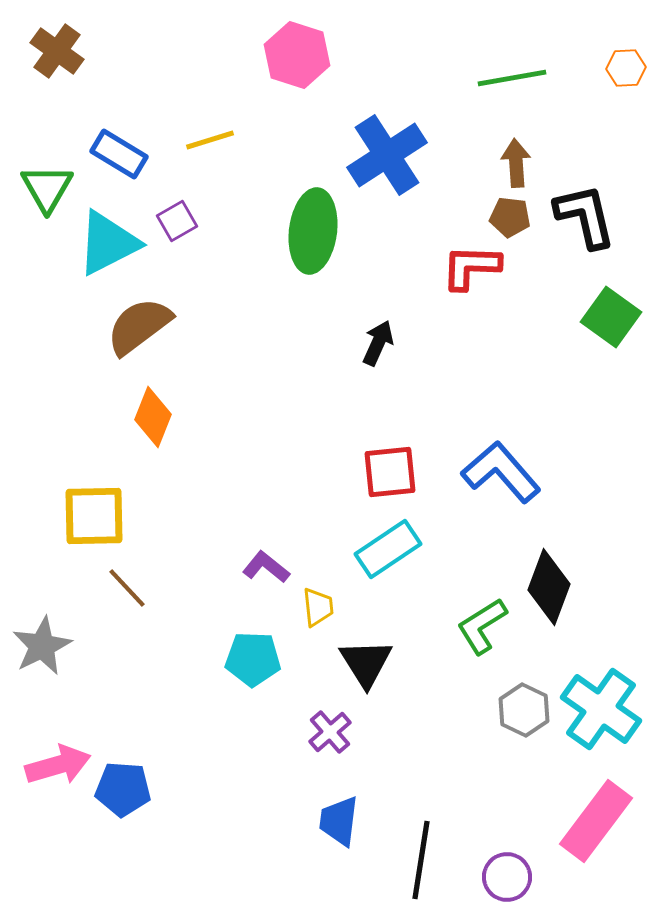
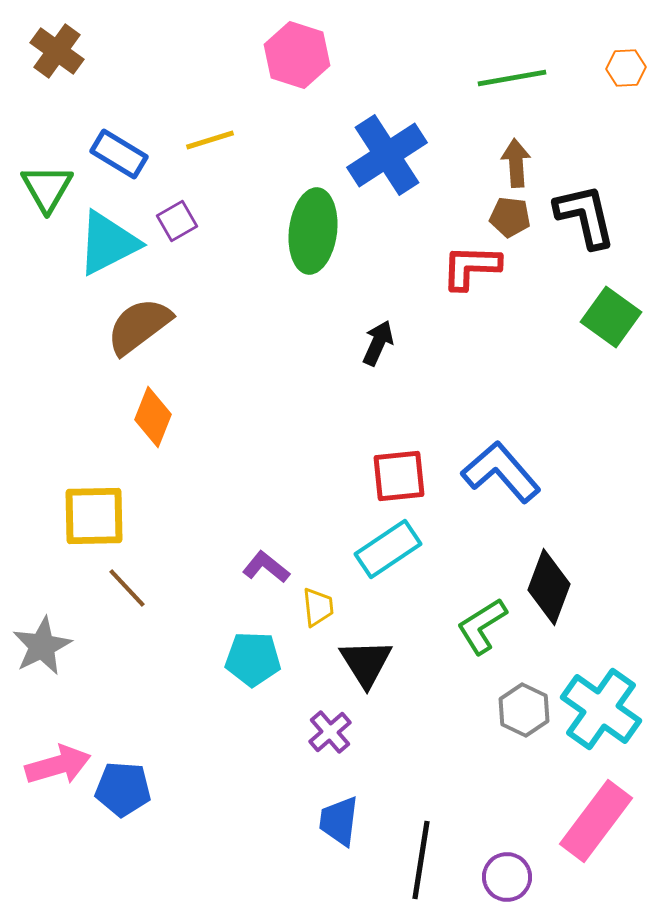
red square: moved 9 px right, 4 px down
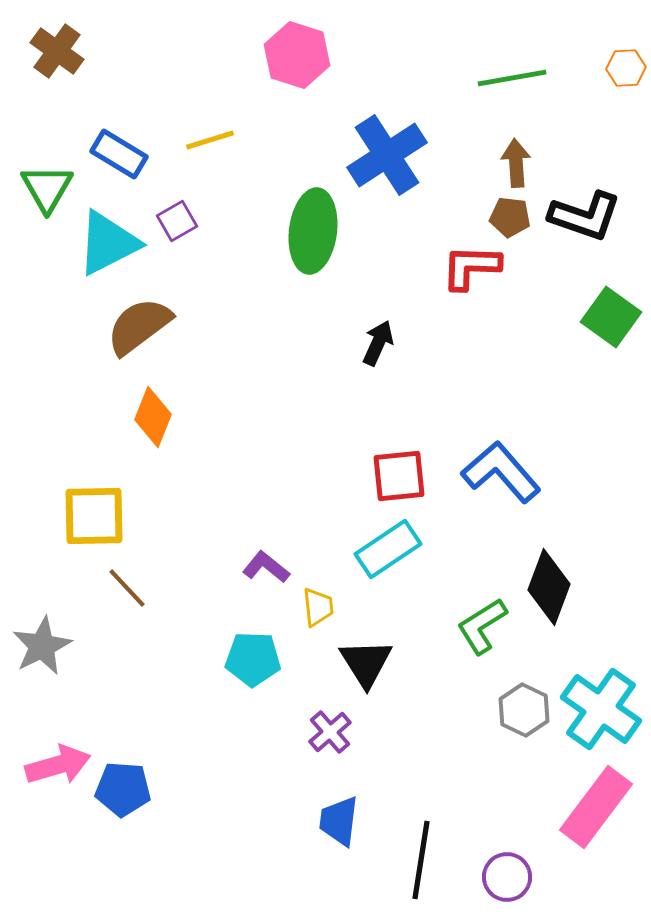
black L-shape: rotated 122 degrees clockwise
pink rectangle: moved 14 px up
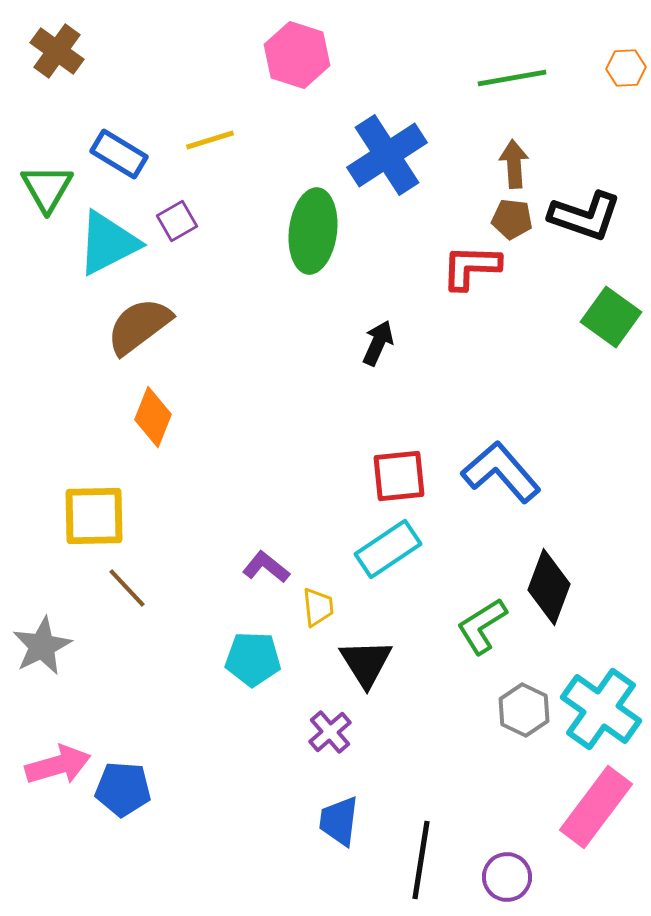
brown arrow: moved 2 px left, 1 px down
brown pentagon: moved 2 px right, 2 px down
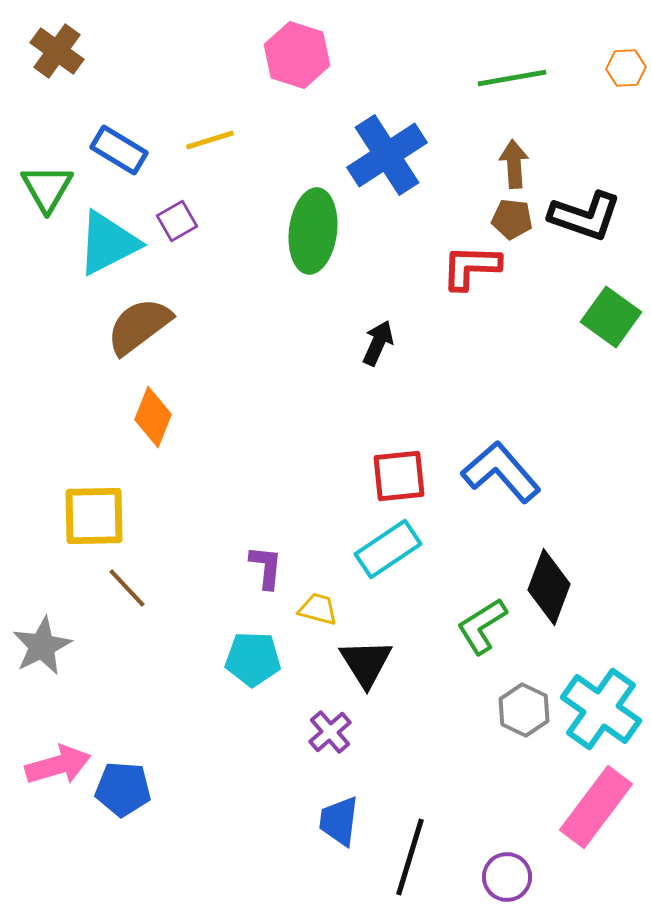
blue rectangle: moved 4 px up
purple L-shape: rotated 57 degrees clockwise
yellow trapezoid: moved 2 px down; rotated 69 degrees counterclockwise
black line: moved 11 px left, 3 px up; rotated 8 degrees clockwise
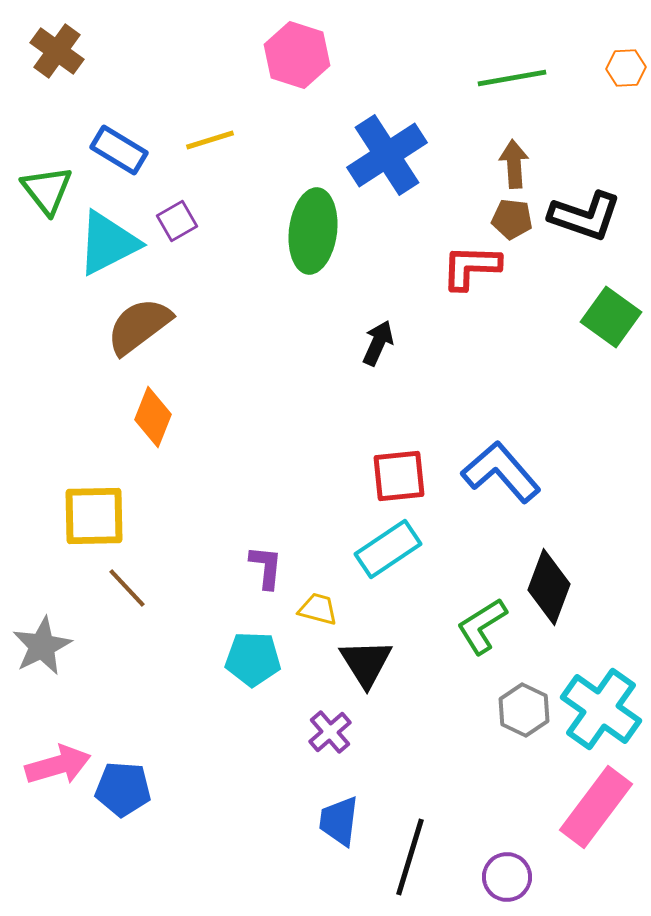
green triangle: moved 2 px down; rotated 8 degrees counterclockwise
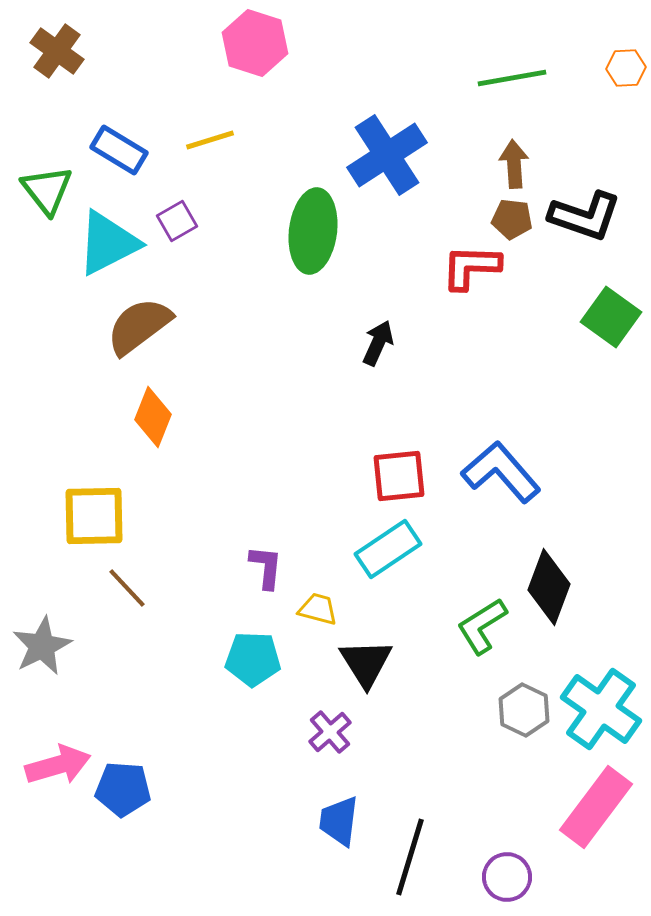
pink hexagon: moved 42 px left, 12 px up
